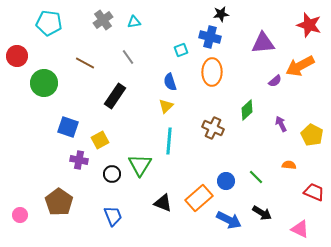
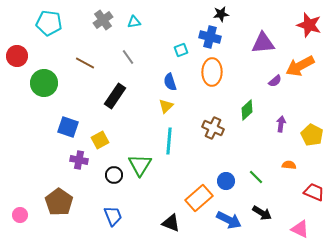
purple arrow: rotated 35 degrees clockwise
black circle: moved 2 px right, 1 px down
black triangle: moved 8 px right, 20 px down
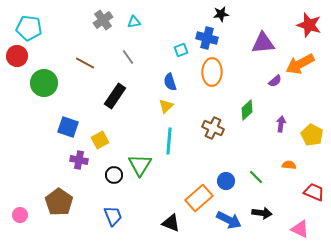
cyan pentagon: moved 20 px left, 5 px down
blue cross: moved 3 px left, 1 px down
orange arrow: moved 2 px up
black arrow: rotated 24 degrees counterclockwise
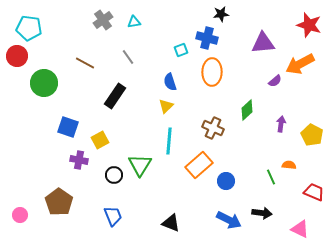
green line: moved 15 px right; rotated 21 degrees clockwise
orange rectangle: moved 33 px up
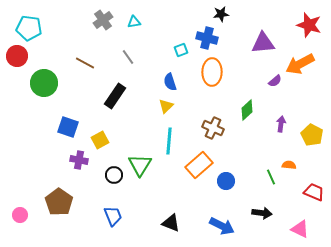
blue arrow: moved 7 px left, 6 px down
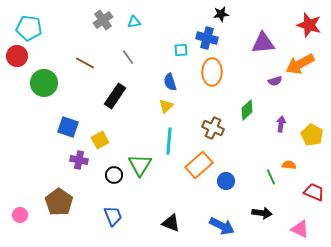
cyan square: rotated 16 degrees clockwise
purple semicircle: rotated 24 degrees clockwise
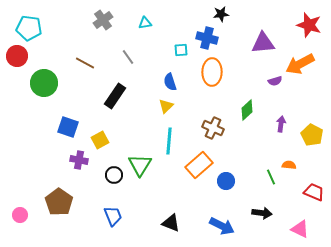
cyan triangle: moved 11 px right, 1 px down
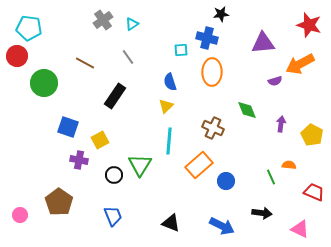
cyan triangle: moved 13 px left, 1 px down; rotated 24 degrees counterclockwise
green diamond: rotated 70 degrees counterclockwise
